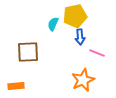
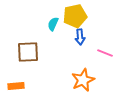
pink line: moved 8 px right
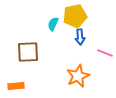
orange star: moved 5 px left, 4 px up
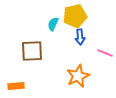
brown square: moved 4 px right, 1 px up
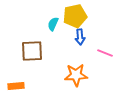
orange star: moved 2 px left, 1 px up; rotated 20 degrees clockwise
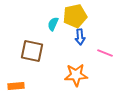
brown square: rotated 15 degrees clockwise
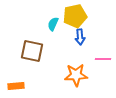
pink line: moved 2 px left, 6 px down; rotated 21 degrees counterclockwise
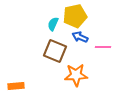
blue arrow: rotated 119 degrees clockwise
brown square: moved 23 px right; rotated 10 degrees clockwise
pink line: moved 12 px up
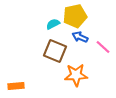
cyan semicircle: rotated 40 degrees clockwise
pink line: rotated 42 degrees clockwise
